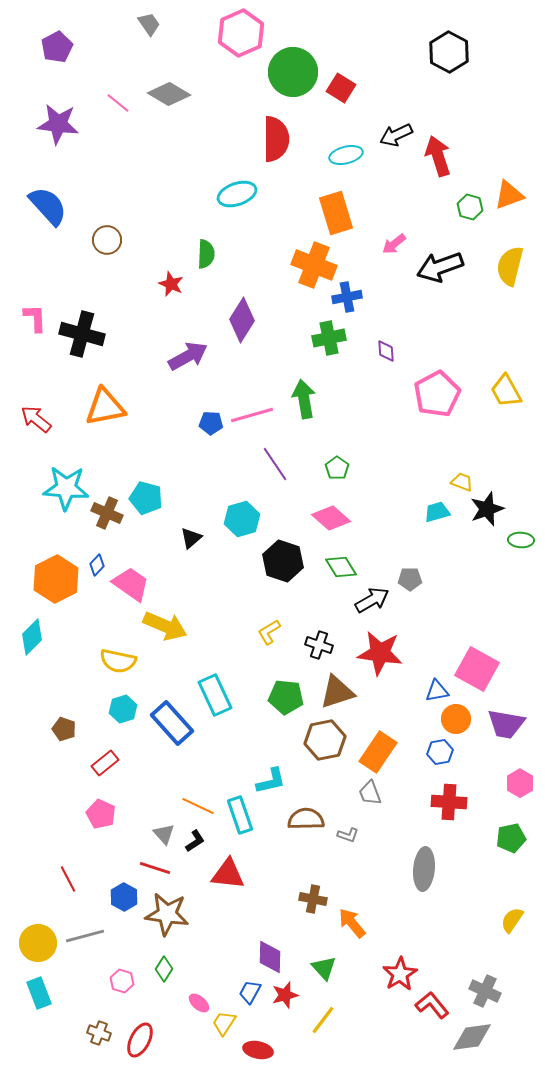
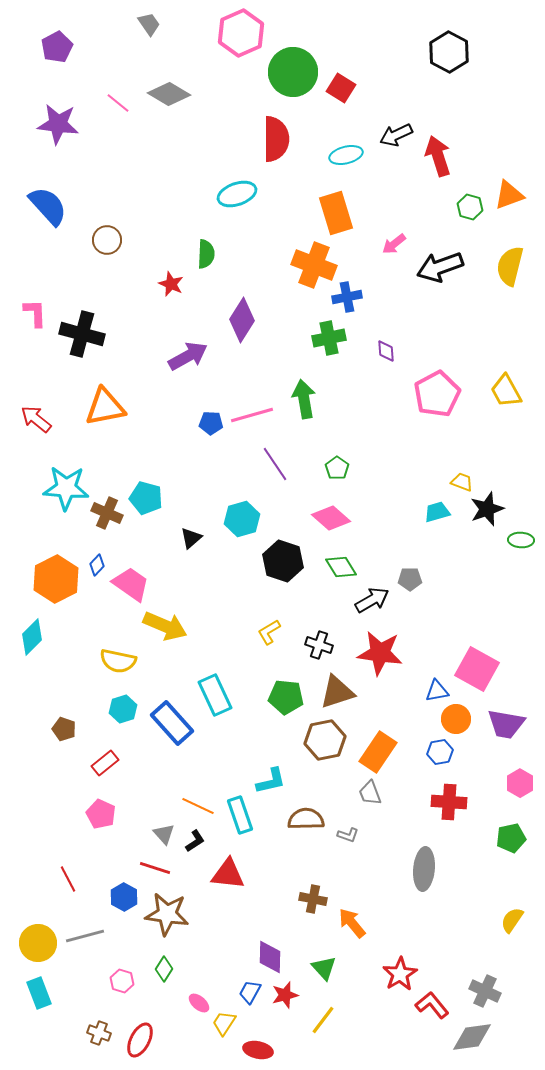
pink L-shape at (35, 318): moved 5 px up
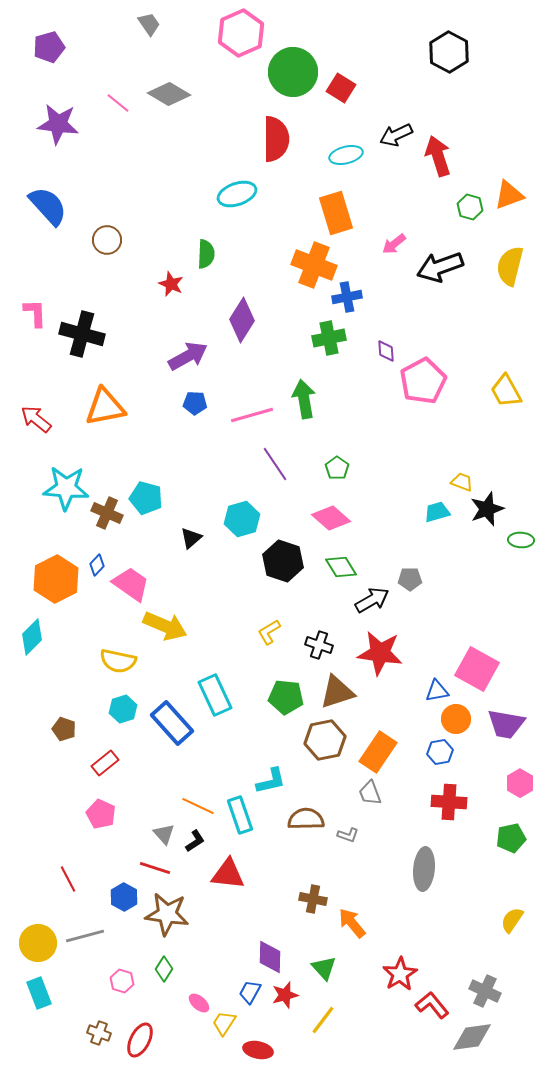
purple pentagon at (57, 47): moved 8 px left; rotated 12 degrees clockwise
pink pentagon at (437, 394): moved 14 px left, 13 px up
blue pentagon at (211, 423): moved 16 px left, 20 px up
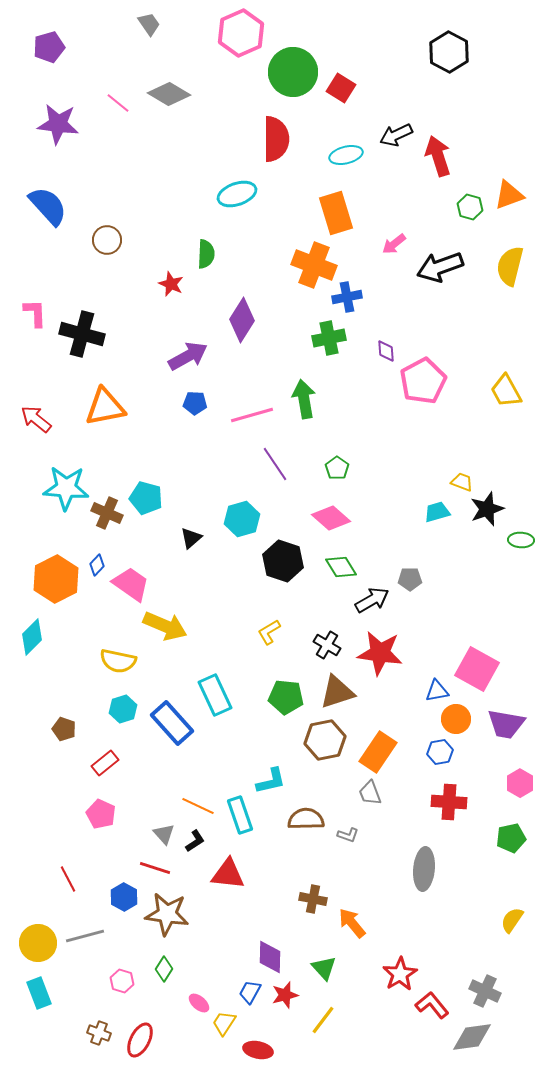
black cross at (319, 645): moved 8 px right; rotated 12 degrees clockwise
